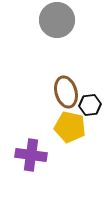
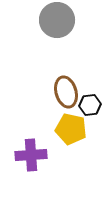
yellow pentagon: moved 1 px right, 2 px down
purple cross: rotated 12 degrees counterclockwise
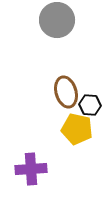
black hexagon: rotated 10 degrees clockwise
yellow pentagon: moved 6 px right
purple cross: moved 14 px down
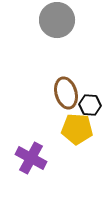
brown ellipse: moved 1 px down
yellow pentagon: rotated 8 degrees counterclockwise
purple cross: moved 11 px up; rotated 32 degrees clockwise
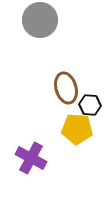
gray circle: moved 17 px left
brown ellipse: moved 5 px up
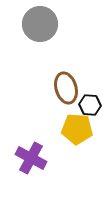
gray circle: moved 4 px down
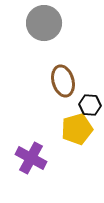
gray circle: moved 4 px right, 1 px up
brown ellipse: moved 3 px left, 7 px up
yellow pentagon: rotated 20 degrees counterclockwise
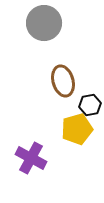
black hexagon: rotated 15 degrees counterclockwise
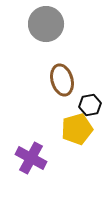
gray circle: moved 2 px right, 1 px down
brown ellipse: moved 1 px left, 1 px up
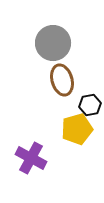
gray circle: moved 7 px right, 19 px down
